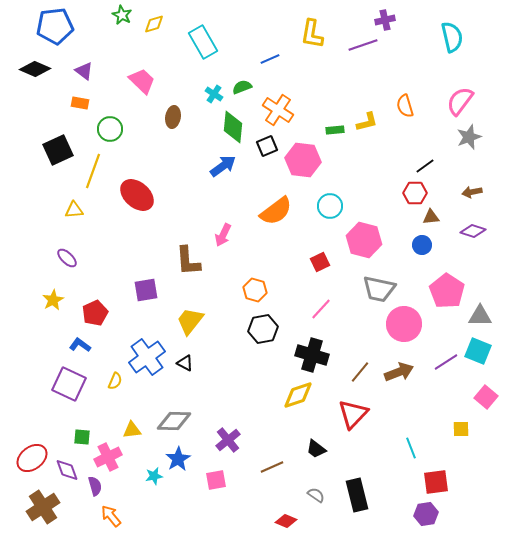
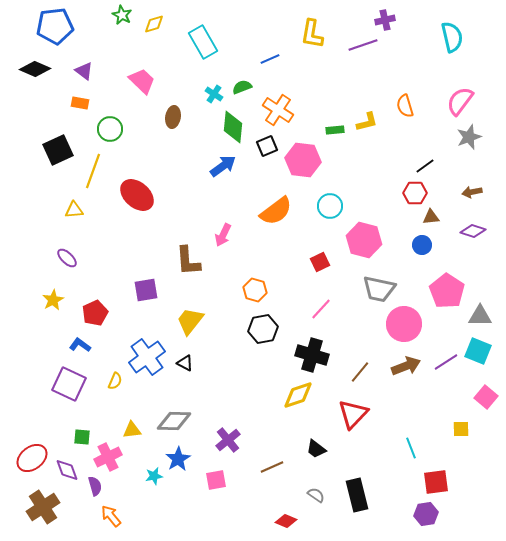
brown arrow at (399, 372): moved 7 px right, 6 px up
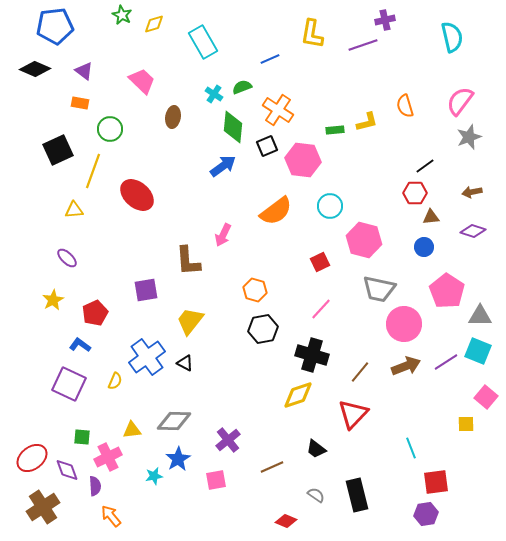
blue circle at (422, 245): moved 2 px right, 2 px down
yellow square at (461, 429): moved 5 px right, 5 px up
purple semicircle at (95, 486): rotated 12 degrees clockwise
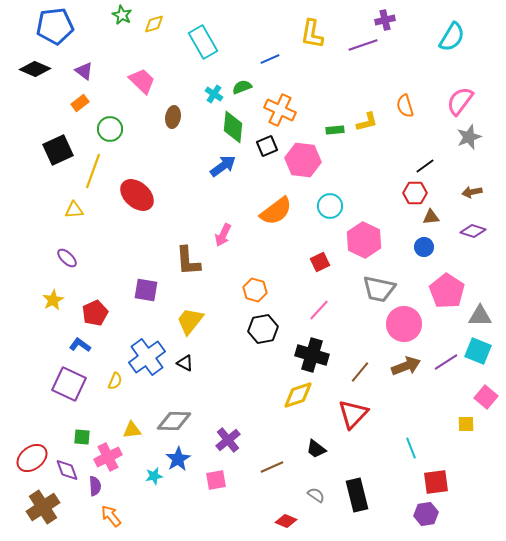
cyan semicircle at (452, 37): rotated 44 degrees clockwise
orange rectangle at (80, 103): rotated 48 degrees counterclockwise
orange cross at (278, 110): moved 2 px right; rotated 8 degrees counterclockwise
pink hexagon at (364, 240): rotated 12 degrees clockwise
purple square at (146, 290): rotated 20 degrees clockwise
pink line at (321, 309): moved 2 px left, 1 px down
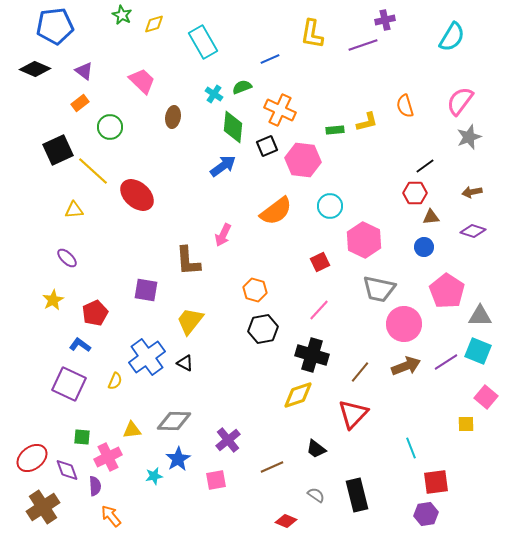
green circle at (110, 129): moved 2 px up
yellow line at (93, 171): rotated 68 degrees counterclockwise
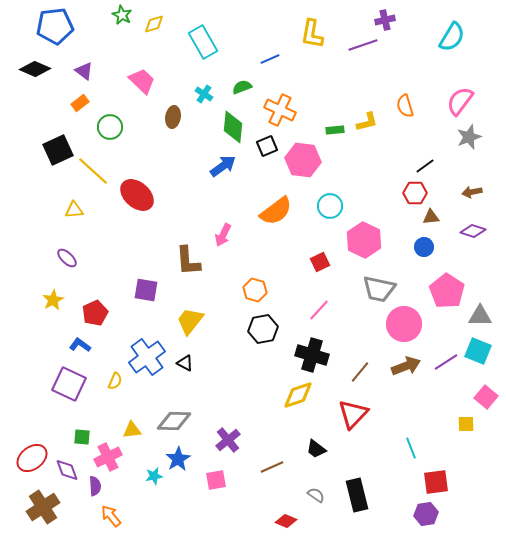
cyan cross at (214, 94): moved 10 px left
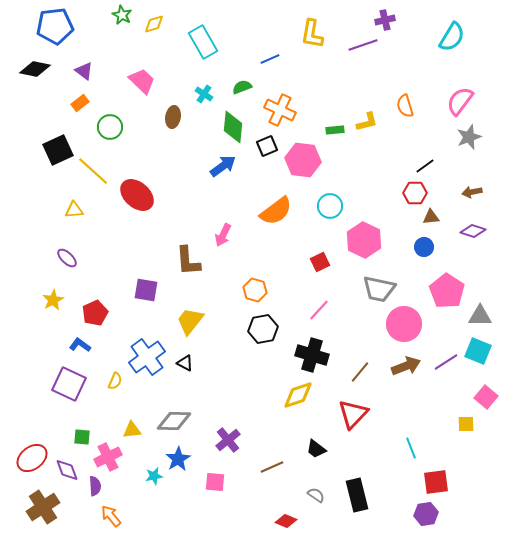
black diamond at (35, 69): rotated 12 degrees counterclockwise
pink square at (216, 480): moved 1 px left, 2 px down; rotated 15 degrees clockwise
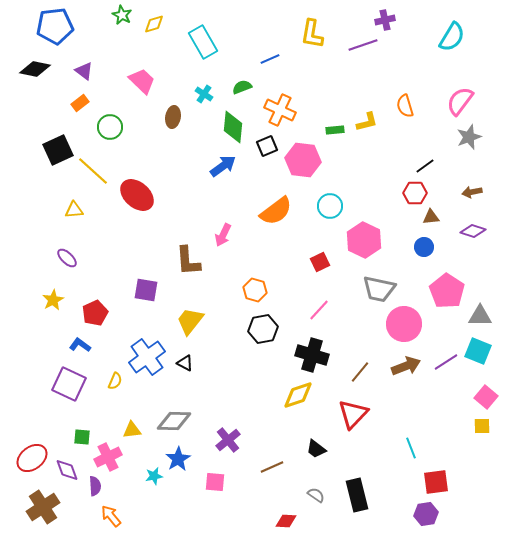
yellow square at (466, 424): moved 16 px right, 2 px down
red diamond at (286, 521): rotated 20 degrees counterclockwise
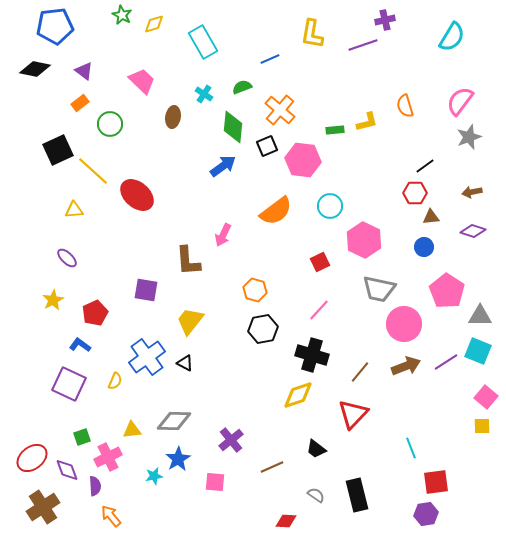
orange cross at (280, 110): rotated 16 degrees clockwise
green circle at (110, 127): moved 3 px up
green square at (82, 437): rotated 24 degrees counterclockwise
purple cross at (228, 440): moved 3 px right
